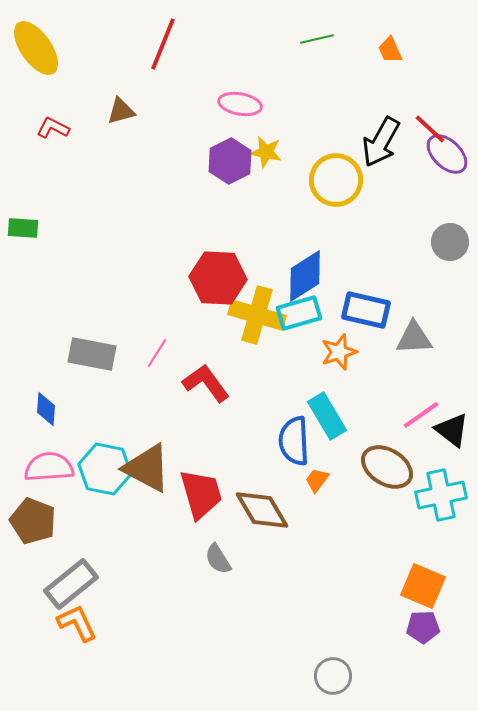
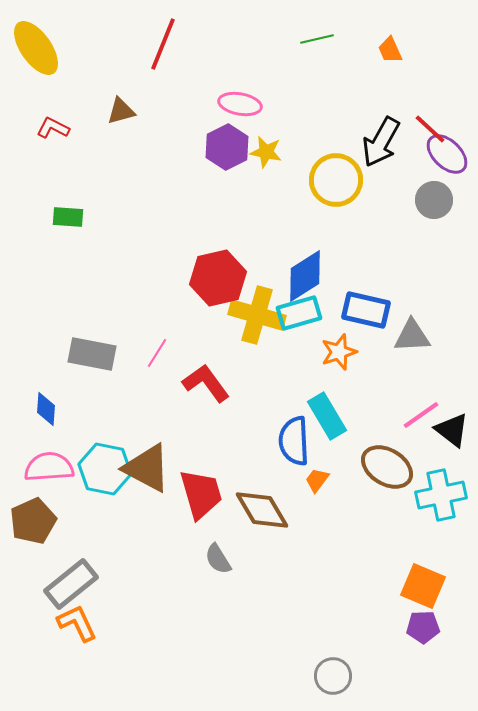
purple hexagon at (230, 161): moved 3 px left, 14 px up
green rectangle at (23, 228): moved 45 px right, 11 px up
gray circle at (450, 242): moved 16 px left, 42 px up
red hexagon at (218, 278): rotated 16 degrees counterclockwise
gray triangle at (414, 338): moved 2 px left, 2 px up
brown pentagon at (33, 521): rotated 27 degrees clockwise
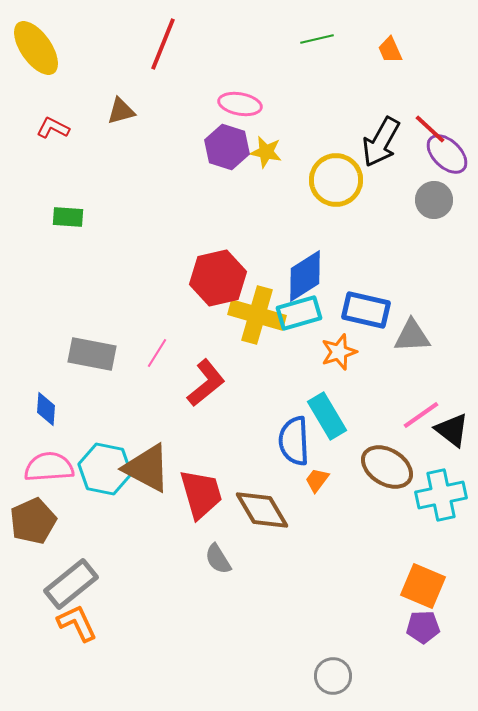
purple hexagon at (227, 147): rotated 15 degrees counterclockwise
red L-shape at (206, 383): rotated 87 degrees clockwise
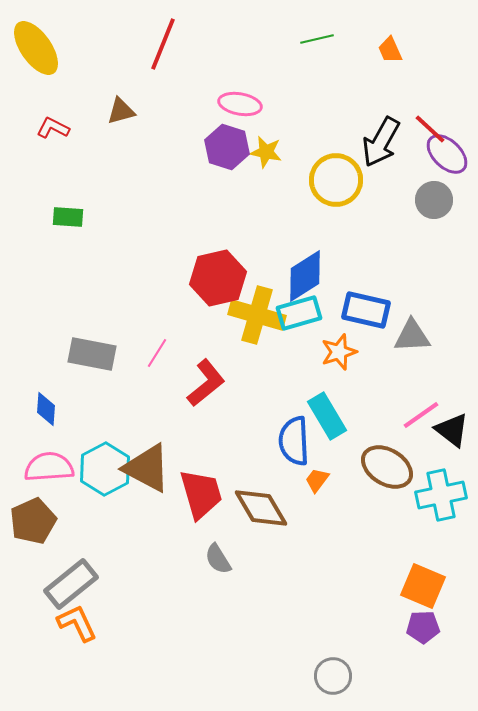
cyan hexagon at (105, 469): rotated 21 degrees clockwise
brown diamond at (262, 510): moved 1 px left, 2 px up
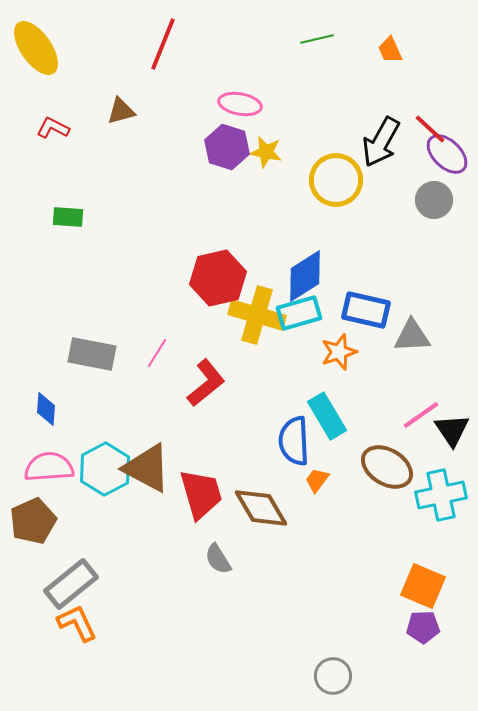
black triangle at (452, 430): rotated 18 degrees clockwise
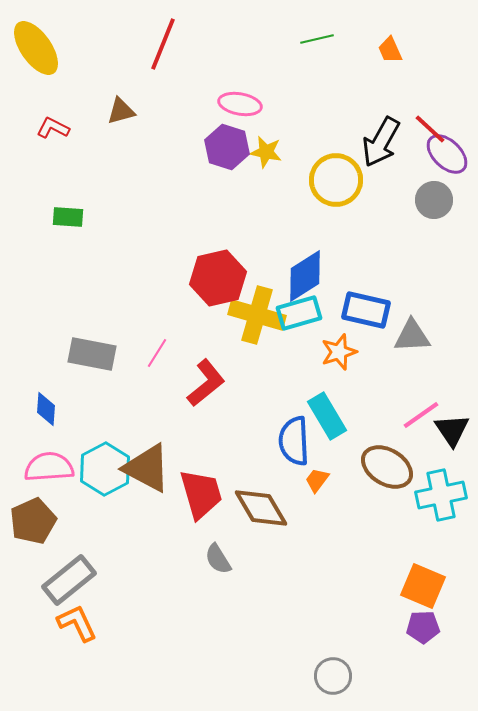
gray rectangle at (71, 584): moved 2 px left, 4 px up
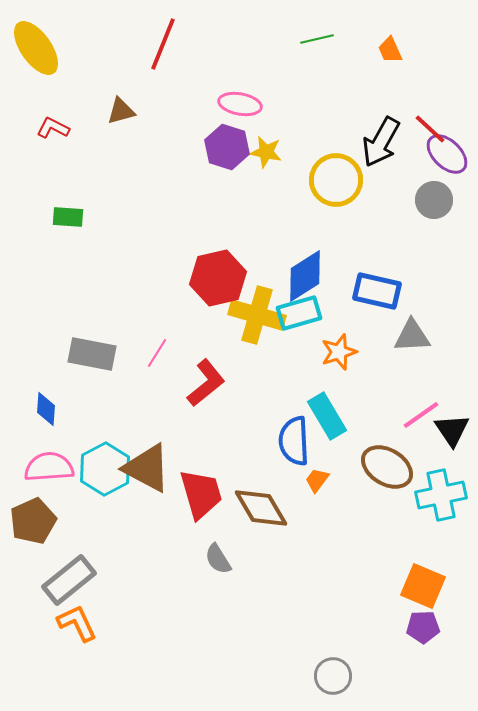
blue rectangle at (366, 310): moved 11 px right, 19 px up
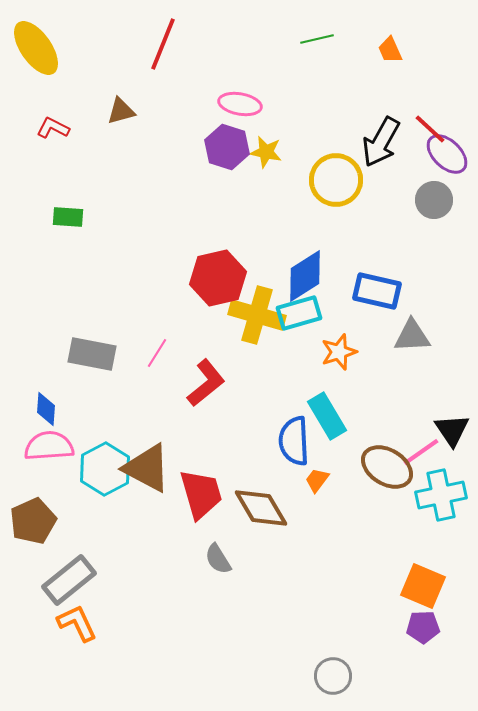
pink line at (421, 415): moved 37 px down
pink semicircle at (49, 467): moved 21 px up
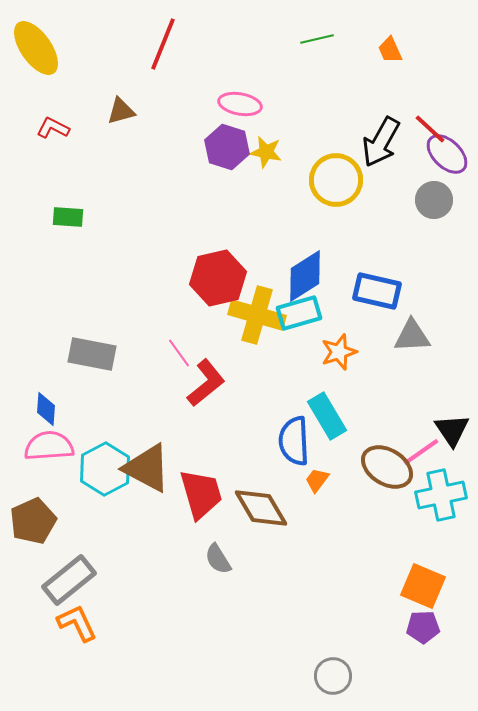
pink line at (157, 353): moved 22 px right; rotated 68 degrees counterclockwise
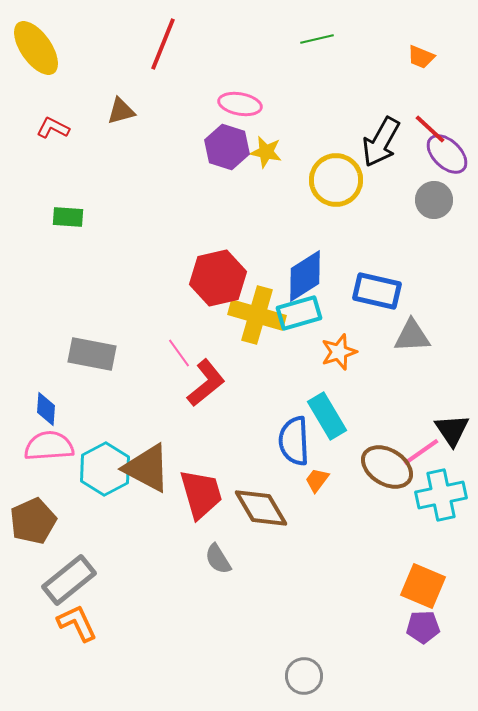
orange trapezoid at (390, 50): moved 31 px right, 7 px down; rotated 44 degrees counterclockwise
gray circle at (333, 676): moved 29 px left
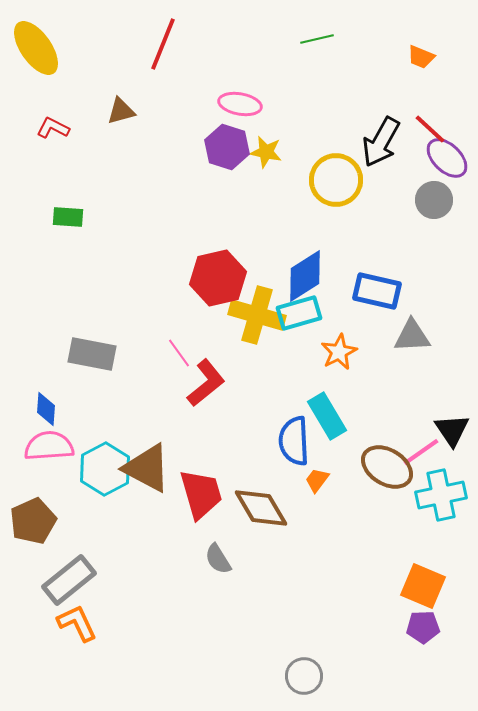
purple ellipse at (447, 154): moved 4 px down
orange star at (339, 352): rotated 9 degrees counterclockwise
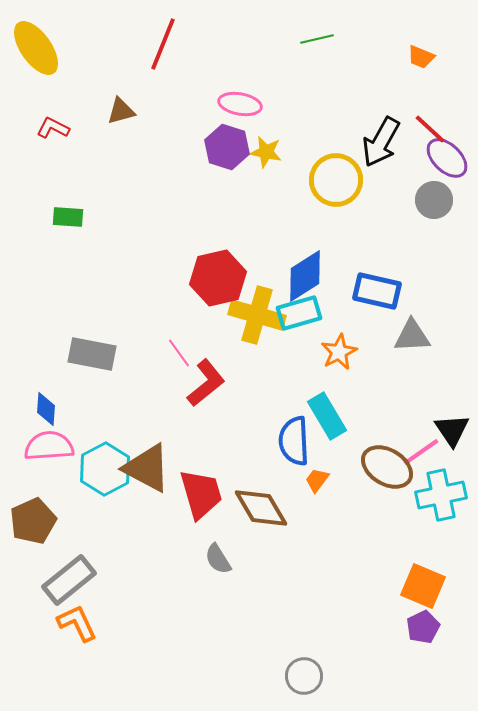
purple pentagon at (423, 627): rotated 24 degrees counterclockwise
